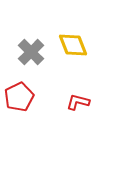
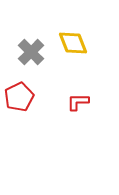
yellow diamond: moved 2 px up
red L-shape: rotated 15 degrees counterclockwise
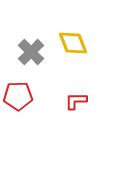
red pentagon: moved 1 px left, 1 px up; rotated 24 degrees clockwise
red L-shape: moved 2 px left, 1 px up
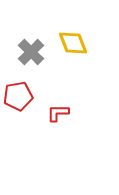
red pentagon: rotated 8 degrees counterclockwise
red L-shape: moved 18 px left, 12 px down
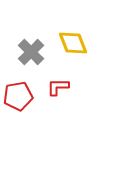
red L-shape: moved 26 px up
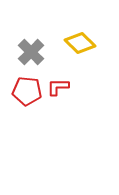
yellow diamond: moved 7 px right; rotated 24 degrees counterclockwise
red pentagon: moved 9 px right, 5 px up; rotated 16 degrees clockwise
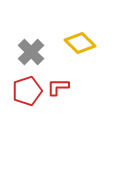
red pentagon: rotated 24 degrees counterclockwise
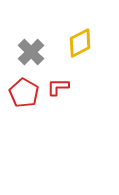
yellow diamond: rotated 72 degrees counterclockwise
red pentagon: moved 3 px left, 2 px down; rotated 24 degrees counterclockwise
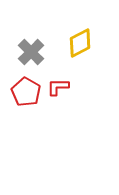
red pentagon: moved 2 px right, 1 px up
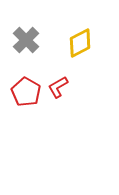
gray cross: moved 5 px left, 12 px up
red L-shape: rotated 30 degrees counterclockwise
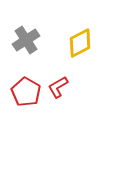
gray cross: rotated 12 degrees clockwise
